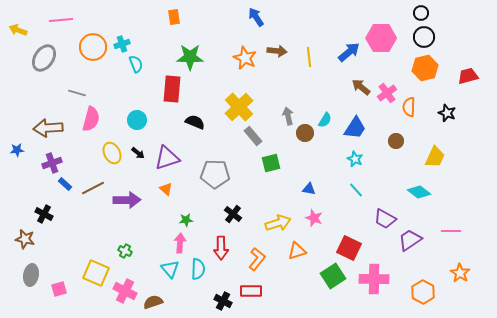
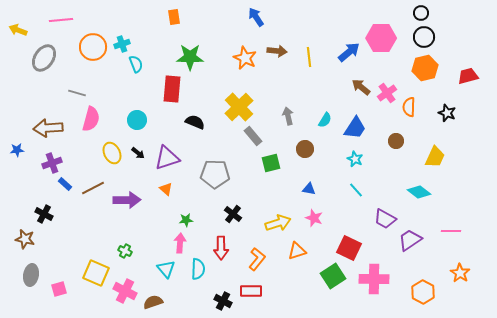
brown circle at (305, 133): moved 16 px down
cyan triangle at (170, 269): moved 4 px left
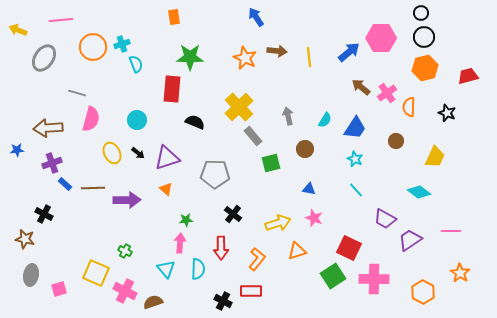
brown line at (93, 188): rotated 25 degrees clockwise
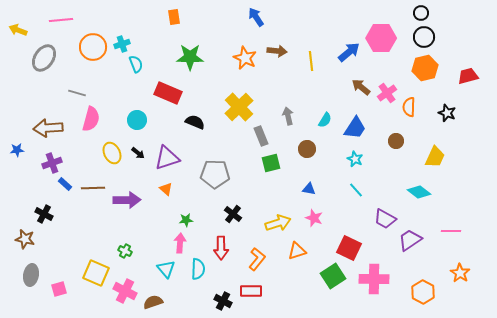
yellow line at (309, 57): moved 2 px right, 4 px down
red rectangle at (172, 89): moved 4 px left, 4 px down; rotated 72 degrees counterclockwise
gray rectangle at (253, 136): moved 8 px right; rotated 18 degrees clockwise
brown circle at (305, 149): moved 2 px right
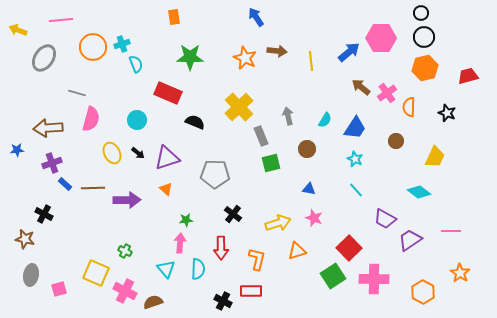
red square at (349, 248): rotated 20 degrees clockwise
orange L-shape at (257, 259): rotated 25 degrees counterclockwise
